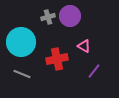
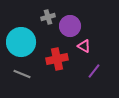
purple circle: moved 10 px down
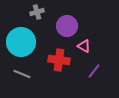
gray cross: moved 11 px left, 5 px up
purple circle: moved 3 px left
red cross: moved 2 px right, 1 px down; rotated 20 degrees clockwise
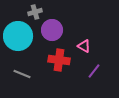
gray cross: moved 2 px left
purple circle: moved 15 px left, 4 px down
cyan circle: moved 3 px left, 6 px up
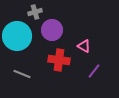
cyan circle: moved 1 px left
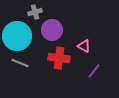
red cross: moved 2 px up
gray line: moved 2 px left, 11 px up
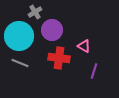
gray cross: rotated 16 degrees counterclockwise
cyan circle: moved 2 px right
purple line: rotated 21 degrees counterclockwise
